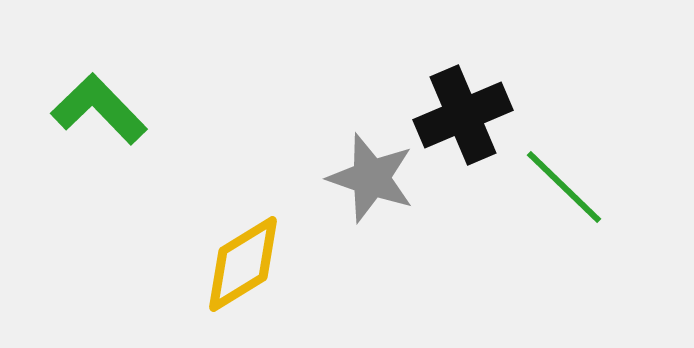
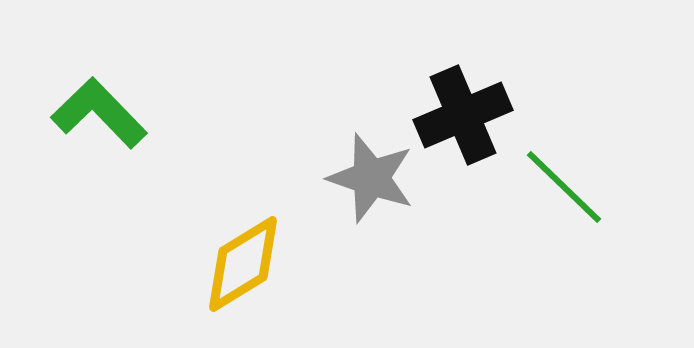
green L-shape: moved 4 px down
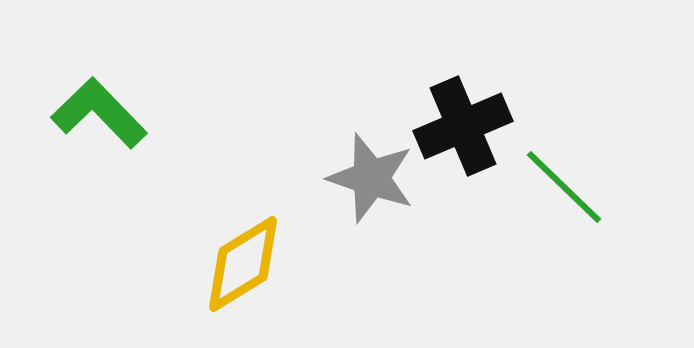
black cross: moved 11 px down
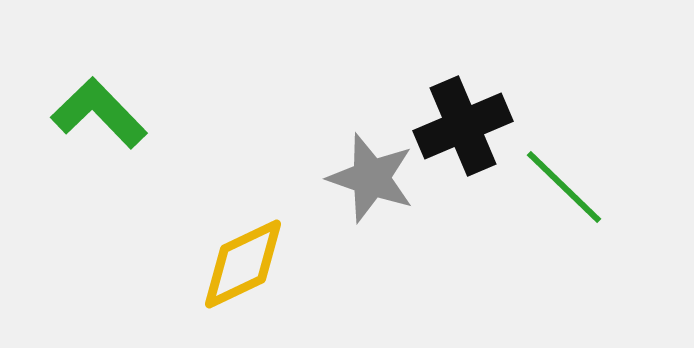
yellow diamond: rotated 6 degrees clockwise
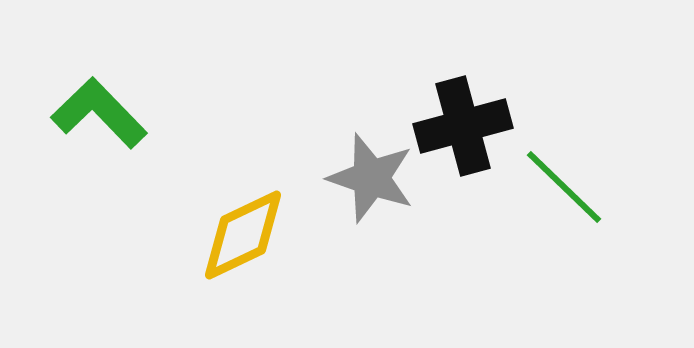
black cross: rotated 8 degrees clockwise
yellow diamond: moved 29 px up
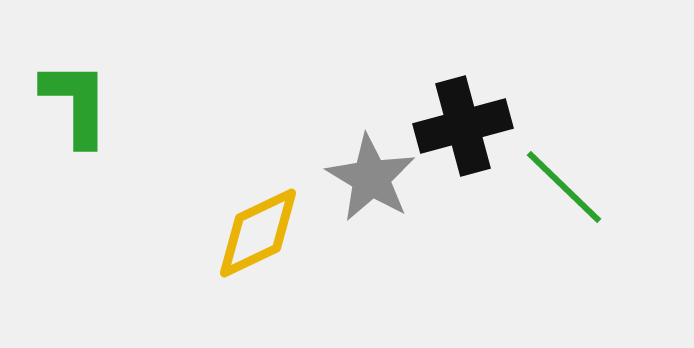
green L-shape: moved 23 px left, 10 px up; rotated 44 degrees clockwise
gray star: rotated 12 degrees clockwise
yellow diamond: moved 15 px right, 2 px up
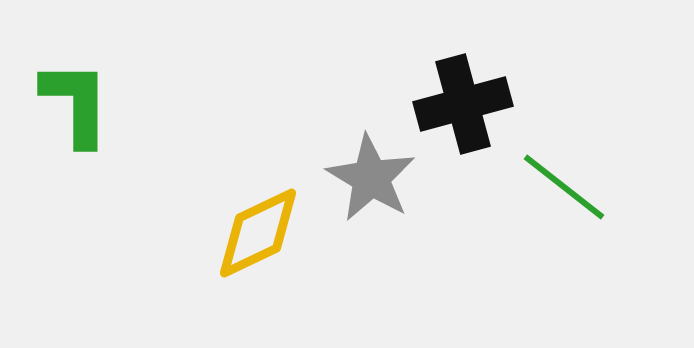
black cross: moved 22 px up
green line: rotated 6 degrees counterclockwise
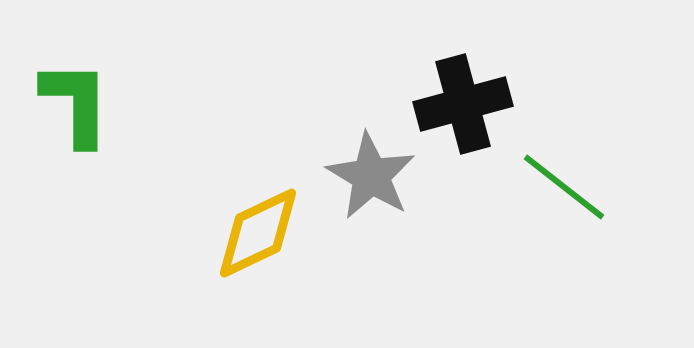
gray star: moved 2 px up
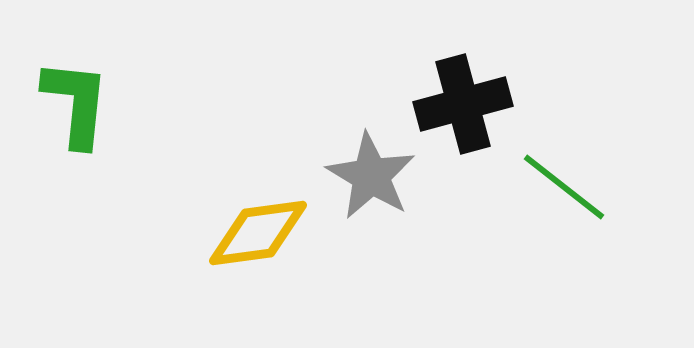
green L-shape: rotated 6 degrees clockwise
yellow diamond: rotated 18 degrees clockwise
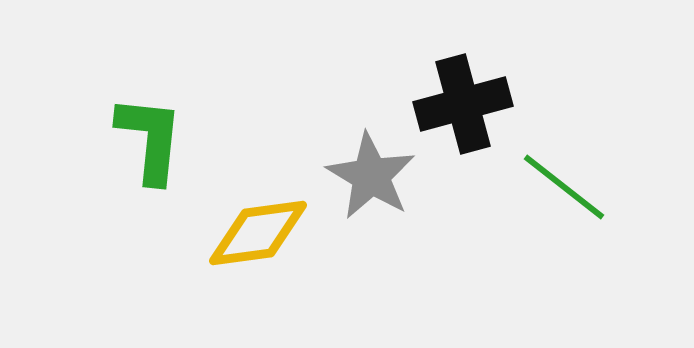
green L-shape: moved 74 px right, 36 px down
